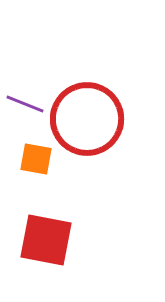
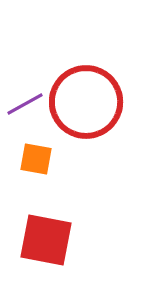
purple line: rotated 51 degrees counterclockwise
red circle: moved 1 px left, 17 px up
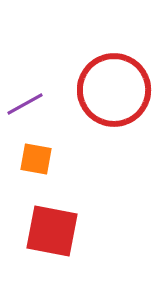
red circle: moved 28 px right, 12 px up
red square: moved 6 px right, 9 px up
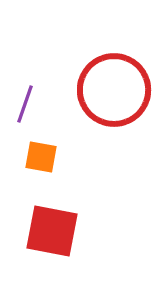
purple line: rotated 42 degrees counterclockwise
orange square: moved 5 px right, 2 px up
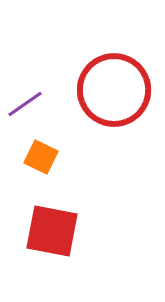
purple line: rotated 36 degrees clockwise
orange square: rotated 16 degrees clockwise
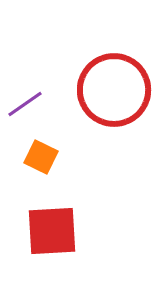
red square: rotated 14 degrees counterclockwise
